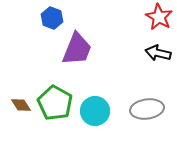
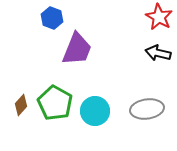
brown diamond: rotated 75 degrees clockwise
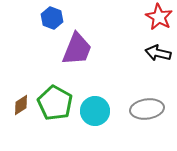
brown diamond: rotated 15 degrees clockwise
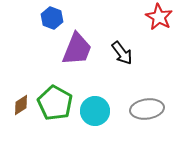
black arrow: moved 36 px left; rotated 140 degrees counterclockwise
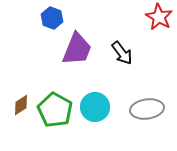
green pentagon: moved 7 px down
cyan circle: moved 4 px up
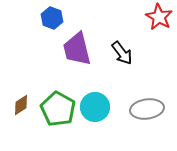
purple trapezoid: rotated 144 degrees clockwise
green pentagon: moved 3 px right, 1 px up
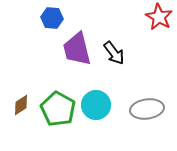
blue hexagon: rotated 15 degrees counterclockwise
black arrow: moved 8 px left
cyan circle: moved 1 px right, 2 px up
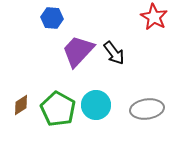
red star: moved 5 px left
purple trapezoid: moved 1 px right, 2 px down; rotated 57 degrees clockwise
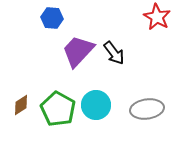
red star: moved 3 px right
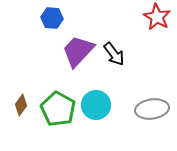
black arrow: moved 1 px down
brown diamond: rotated 20 degrees counterclockwise
gray ellipse: moved 5 px right
